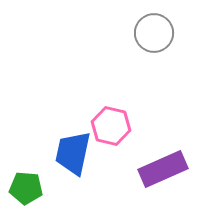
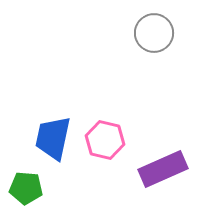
pink hexagon: moved 6 px left, 14 px down
blue trapezoid: moved 20 px left, 15 px up
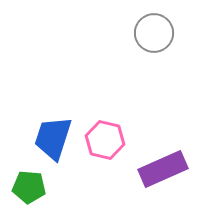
blue trapezoid: rotated 6 degrees clockwise
green pentagon: moved 3 px right, 1 px up
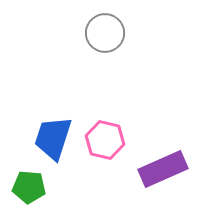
gray circle: moved 49 px left
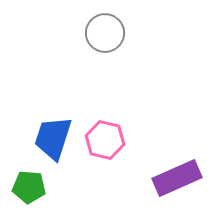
purple rectangle: moved 14 px right, 9 px down
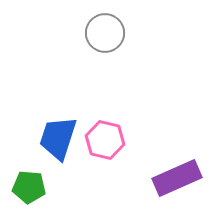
blue trapezoid: moved 5 px right
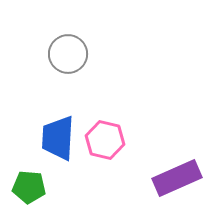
gray circle: moved 37 px left, 21 px down
blue trapezoid: rotated 15 degrees counterclockwise
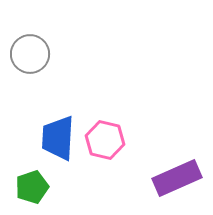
gray circle: moved 38 px left
green pentagon: moved 3 px right; rotated 24 degrees counterclockwise
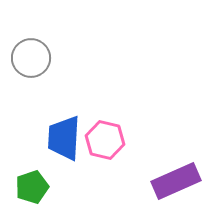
gray circle: moved 1 px right, 4 px down
blue trapezoid: moved 6 px right
purple rectangle: moved 1 px left, 3 px down
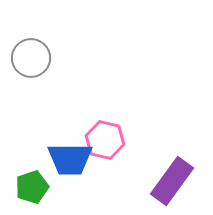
blue trapezoid: moved 6 px right, 21 px down; rotated 93 degrees counterclockwise
purple rectangle: moved 4 px left; rotated 30 degrees counterclockwise
